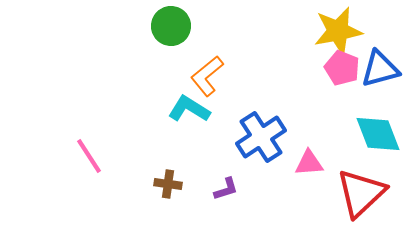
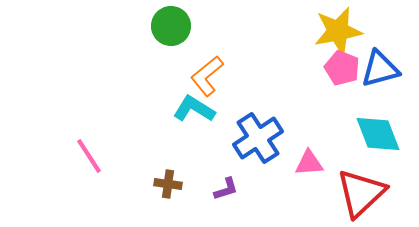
cyan L-shape: moved 5 px right
blue cross: moved 3 px left, 1 px down
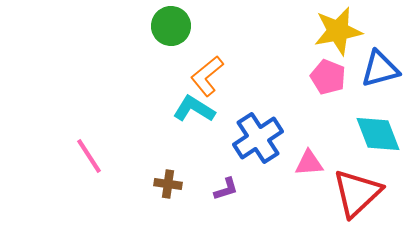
pink pentagon: moved 14 px left, 9 px down
red triangle: moved 4 px left
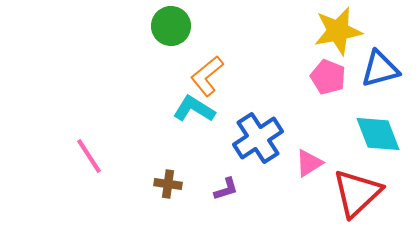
pink triangle: rotated 28 degrees counterclockwise
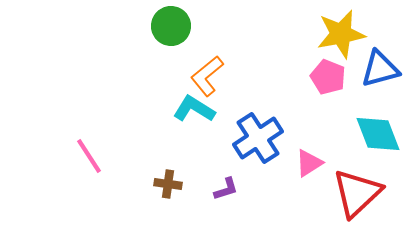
yellow star: moved 3 px right, 3 px down
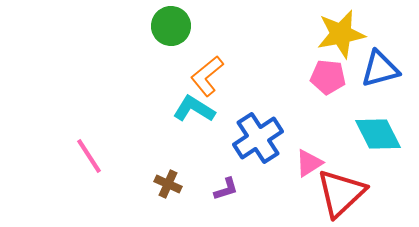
pink pentagon: rotated 16 degrees counterclockwise
cyan diamond: rotated 6 degrees counterclockwise
brown cross: rotated 16 degrees clockwise
red triangle: moved 16 px left
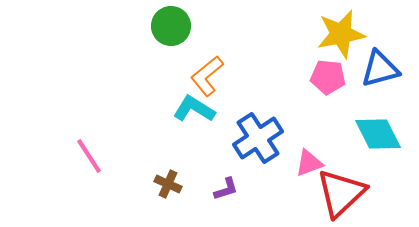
pink triangle: rotated 12 degrees clockwise
